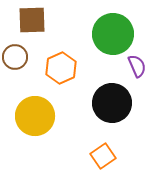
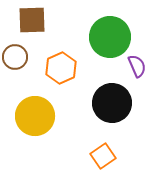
green circle: moved 3 px left, 3 px down
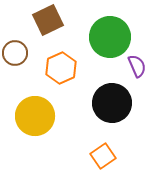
brown square: moved 16 px right; rotated 24 degrees counterclockwise
brown circle: moved 4 px up
